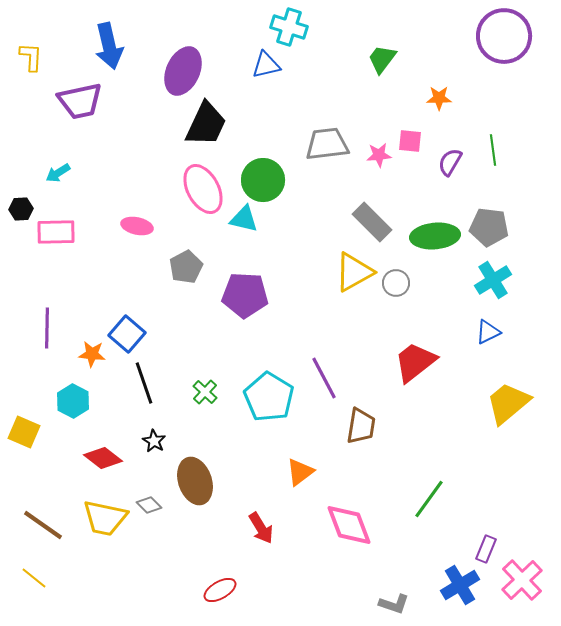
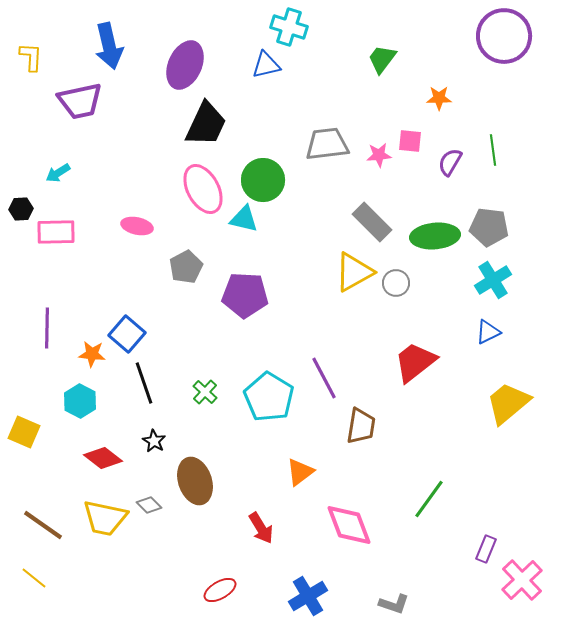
purple ellipse at (183, 71): moved 2 px right, 6 px up
cyan hexagon at (73, 401): moved 7 px right
blue cross at (460, 585): moved 152 px left, 11 px down
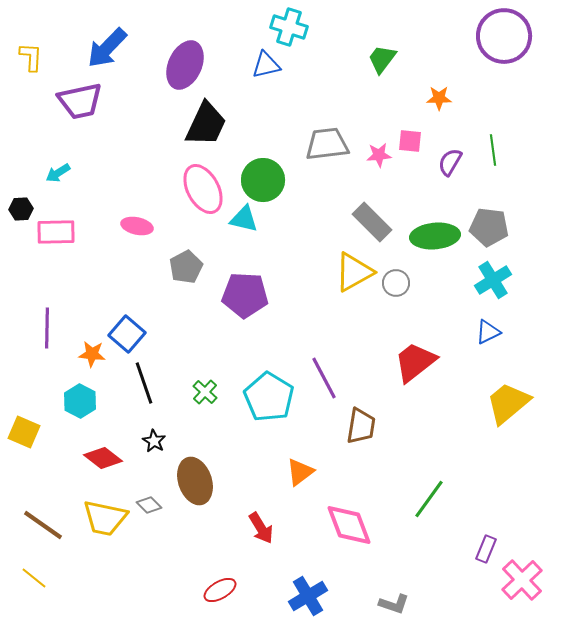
blue arrow at (109, 46): moved 2 px left, 2 px down; rotated 57 degrees clockwise
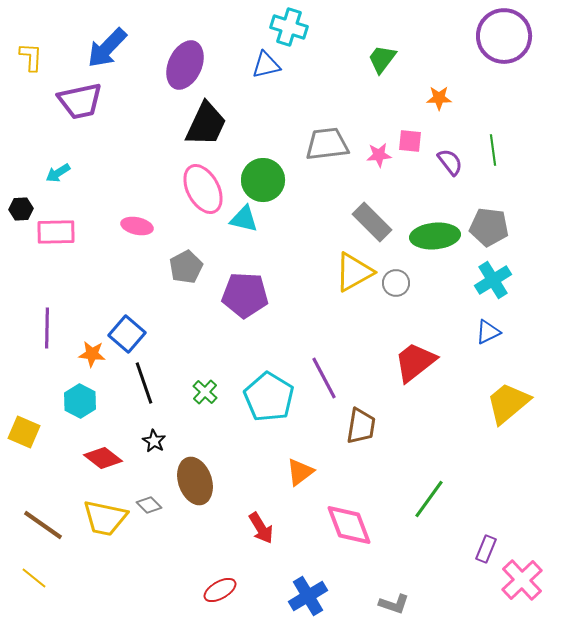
purple semicircle at (450, 162): rotated 112 degrees clockwise
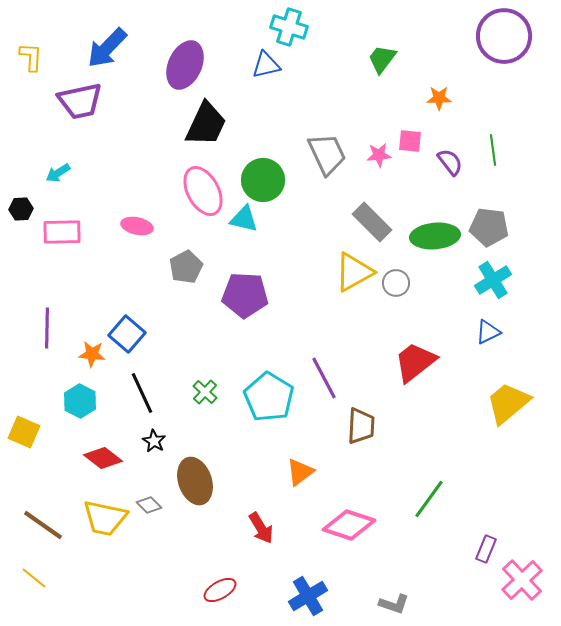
gray trapezoid at (327, 144): moved 10 px down; rotated 72 degrees clockwise
pink ellipse at (203, 189): moved 2 px down
pink rectangle at (56, 232): moved 6 px right
black line at (144, 383): moved 2 px left, 10 px down; rotated 6 degrees counterclockwise
brown trapezoid at (361, 426): rotated 6 degrees counterclockwise
pink diamond at (349, 525): rotated 51 degrees counterclockwise
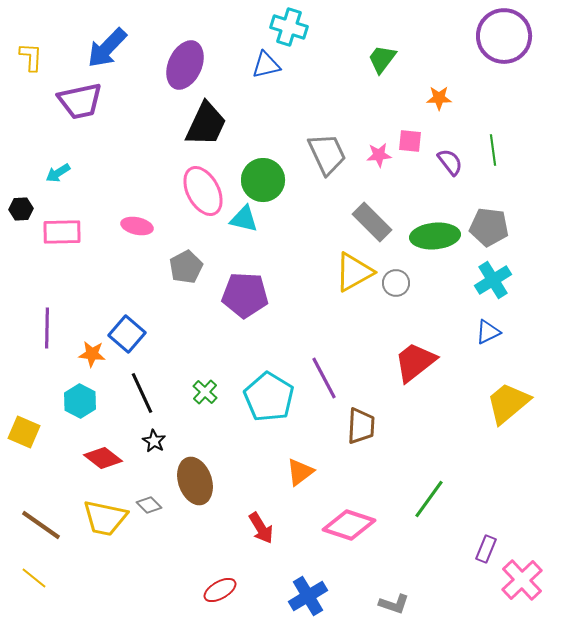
brown line at (43, 525): moved 2 px left
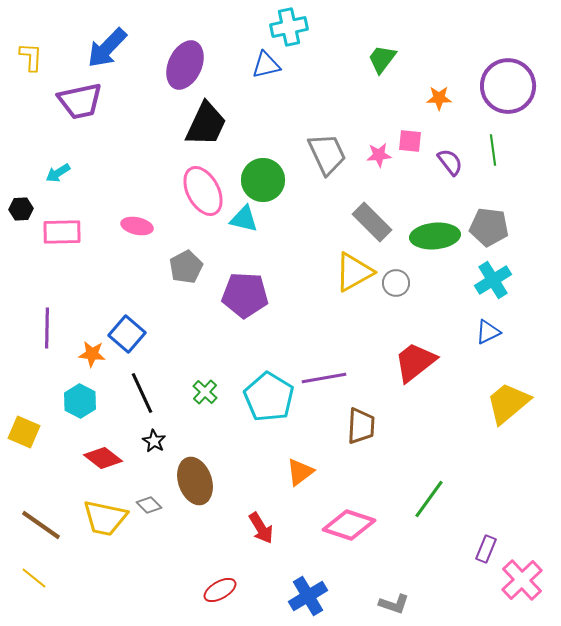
cyan cross at (289, 27): rotated 30 degrees counterclockwise
purple circle at (504, 36): moved 4 px right, 50 px down
purple line at (324, 378): rotated 72 degrees counterclockwise
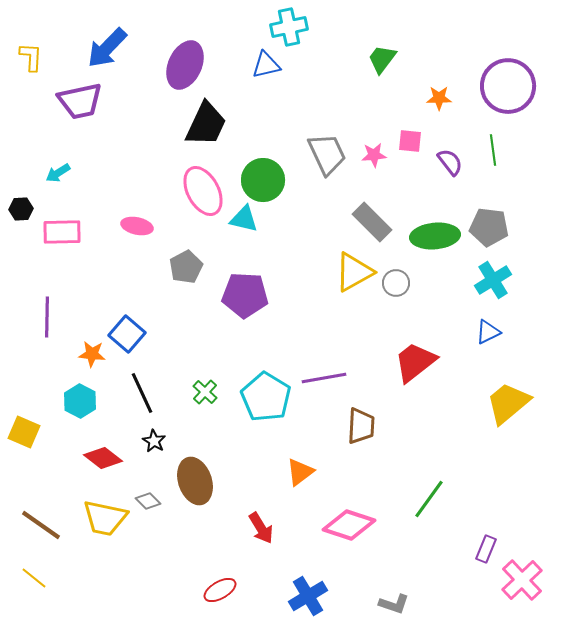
pink star at (379, 155): moved 5 px left
purple line at (47, 328): moved 11 px up
cyan pentagon at (269, 397): moved 3 px left
gray diamond at (149, 505): moved 1 px left, 4 px up
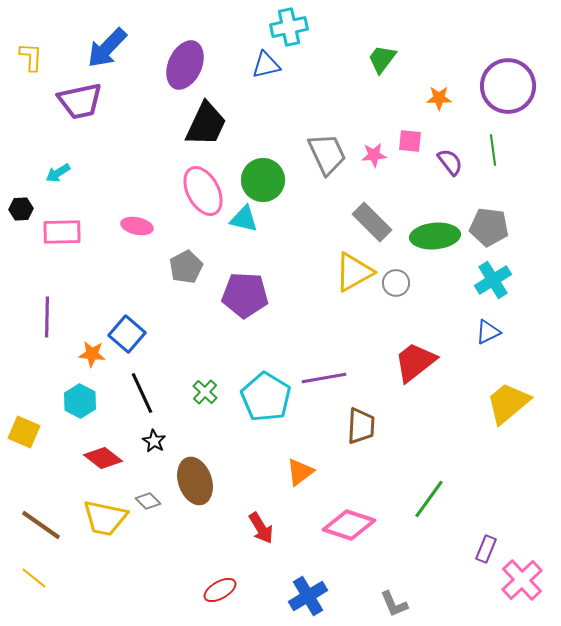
gray L-shape at (394, 604): rotated 48 degrees clockwise
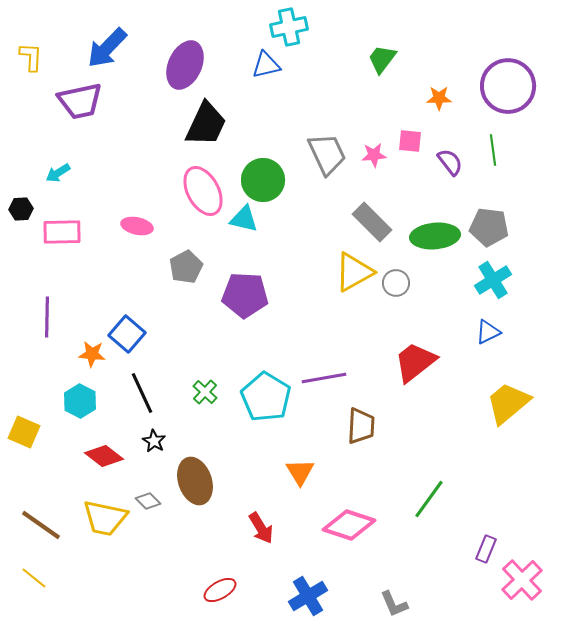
red diamond at (103, 458): moved 1 px right, 2 px up
orange triangle at (300, 472): rotated 24 degrees counterclockwise
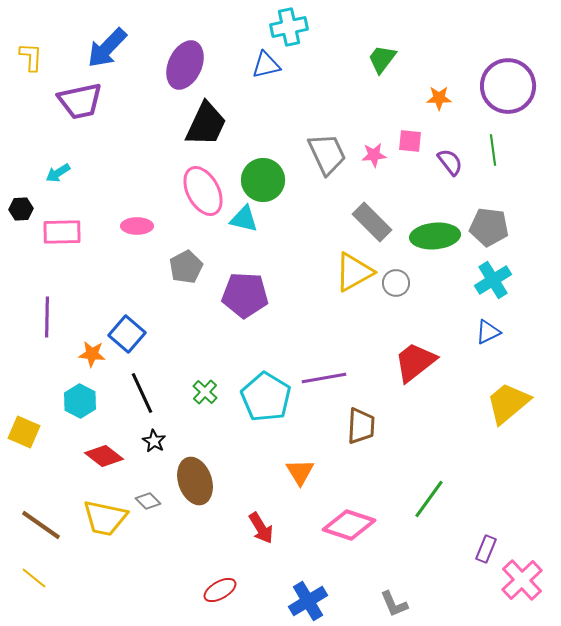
pink ellipse at (137, 226): rotated 12 degrees counterclockwise
blue cross at (308, 596): moved 5 px down
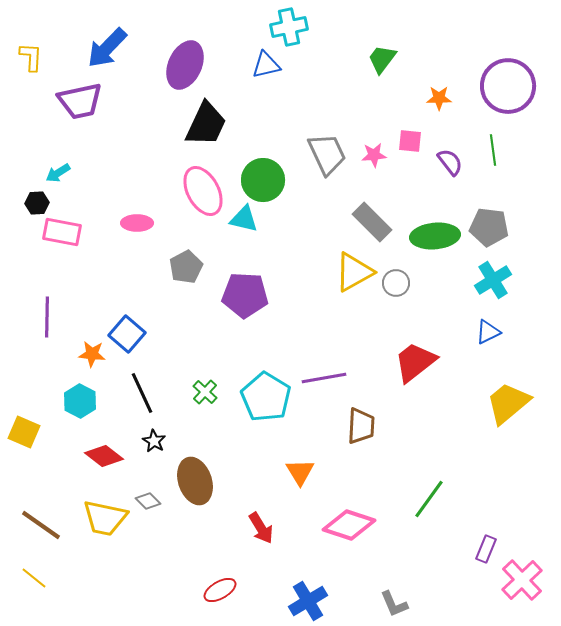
black hexagon at (21, 209): moved 16 px right, 6 px up
pink ellipse at (137, 226): moved 3 px up
pink rectangle at (62, 232): rotated 12 degrees clockwise
